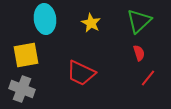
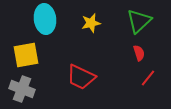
yellow star: rotated 30 degrees clockwise
red trapezoid: moved 4 px down
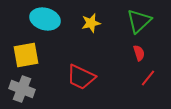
cyan ellipse: rotated 68 degrees counterclockwise
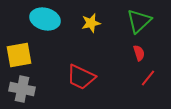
yellow square: moved 7 px left
gray cross: rotated 10 degrees counterclockwise
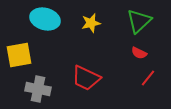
red semicircle: rotated 133 degrees clockwise
red trapezoid: moved 5 px right, 1 px down
gray cross: moved 16 px right
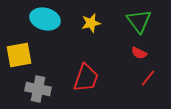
green triangle: rotated 24 degrees counterclockwise
red trapezoid: rotated 96 degrees counterclockwise
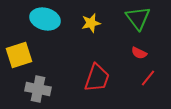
green triangle: moved 1 px left, 3 px up
yellow square: rotated 8 degrees counterclockwise
red trapezoid: moved 11 px right
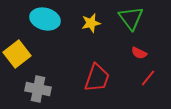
green triangle: moved 7 px left
yellow square: moved 2 px left, 1 px up; rotated 20 degrees counterclockwise
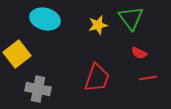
yellow star: moved 7 px right, 2 px down
red line: rotated 42 degrees clockwise
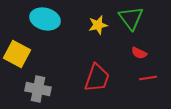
yellow square: rotated 24 degrees counterclockwise
